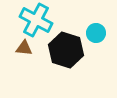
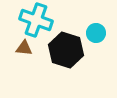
cyan cross: rotated 8 degrees counterclockwise
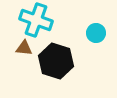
black hexagon: moved 10 px left, 11 px down
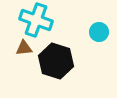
cyan circle: moved 3 px right, 1 px up
brown triangle: rotated 12 degrees counterclockwise
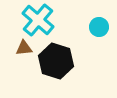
cyan cross: moved 2 px right; rotated 20 degrees clockwise
cyan circle: moved 5 px up
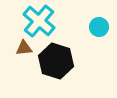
cyan cross: moved 1 px right, 1 px down
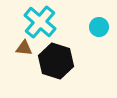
cyan cross: moved 1 px right, 1 px down
brown triangle: rotated 12 degrees clockwise
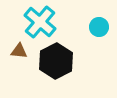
brown triangle: moved 5 px left, 3 px down
black hexagon: rotated 16 degrees clockwise
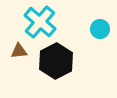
cyan circle: moved 1 px right, 2 px down
brown triangle: rotated 12 degrees counterclockwise
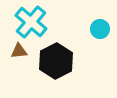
cyan cross: moved 9 px left
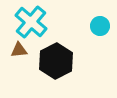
cyan circle: moved 3 px up
brown triangle: moved 1 px up
